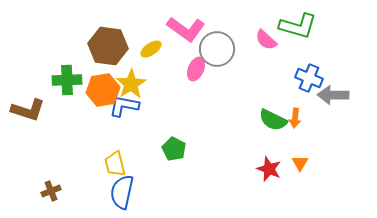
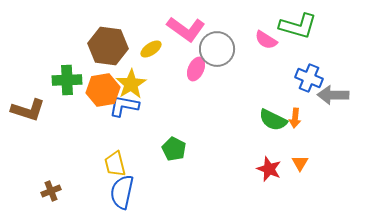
pink semicircle: rotated 10 degrees counterclockwise
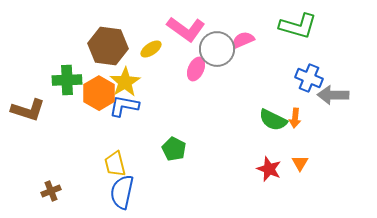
pink semicircle: moved 23 px left; rotated 125 degrees clockwise
yellow star: moved 6 px left, 2 px up
orange hexagon: moved 4 px left, 3 px down; rotated 20 degrees counterclockwise
